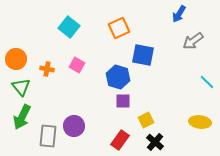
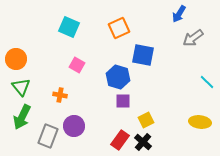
cyan square: rotated 15 degrees counterclockwise
gray arrow: moved 3 px up
orange cross: moved 13 px right, 26 px down
gray rectangle: rotated 15 degrees clockwise
black cross: moved 12 px left
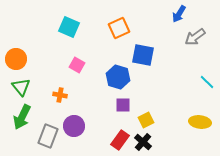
gray arrow: moved 2 px right, 1 px up
purple square: moved 4 px down
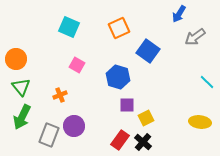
blue square: moved 5 px right, 4 px up; rotated 25 degrees clockwise
orange cross: rotated 32 degrees counterclockwise
purple square: moved 4 px right
yellow square: moved 2 px up
gray rectangle: moved 1 px right, 1 px up
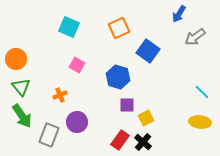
cyan line: moved 5 px left, 10 px down
green arrow: moved 1 px up; rotated 60 degrees counterclockwise
purple circle: moved 3 px right, 4 px up
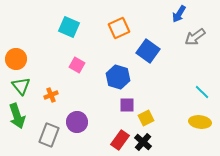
green triangle: moved 1 px up
orange cross: moved 9 px left
green arrow: moved 5 px left; rotated 15 degrees clockwise
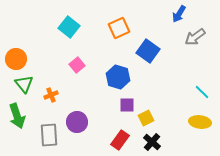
cyan square: rotated 15 degrees clockwise
pink square: rotated 21 degrees clockwise
green triangle: moved 3 px right, 2 px up
gray rectangle: rotated 25 degrees counterclockwise
black cross: moved 9 px right
